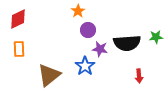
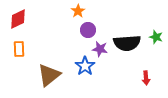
green star: rotated 24 degrees clockwise
red arrow: moved 7 px right, 2 px down
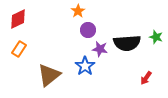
orange rectangle: rotated 35 degrees clockwise
red arrow: rotated 40 degrees clockwise
